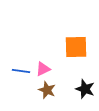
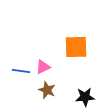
pink triangle: moved 2 px up
black star: moved 8 px down; rotated 24 degrees counterclockwise
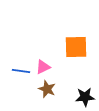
brown star: moved 1 px up
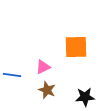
blue line: moved 9 px left, 4 px down
brown star: moved 1 px down
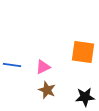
orange square: moved 7 px right, 5 px down; rotated 10 degrees clockwise
blue line: moved 10 px up
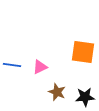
pink triangle: moved 3 px left
brown star: moved 10 px right, 2 px down
